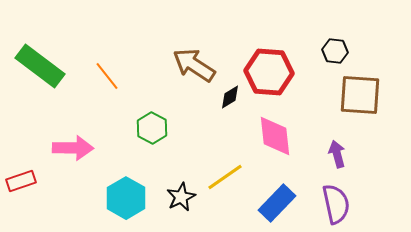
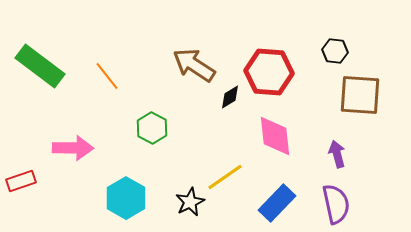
black star: moved 9 px right, 5 px down
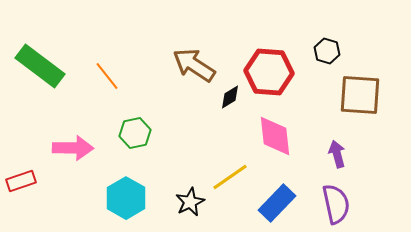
black hexagon: moved 8 px left; rotated 10 degrees clockwise
green hexagon: moved 17 px left, 5 px down; rotated 20 degrees clockwise
yellow line: moved 5 px right
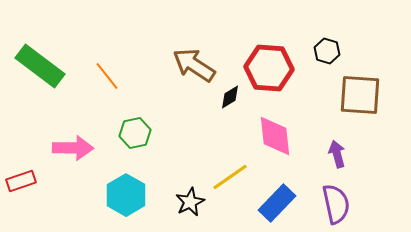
red hexagon: moved 4 px up
cyan hexagon: moved 3 px up
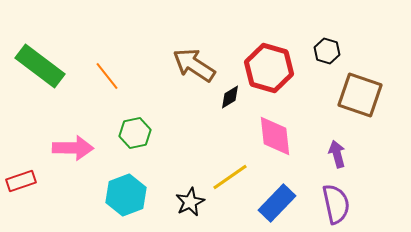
red hexagon: rotated 12 degrees clockwise
brown square: rotated 15 degrees clockwise
cyan hexagon: rotated 9 degrees clockwise
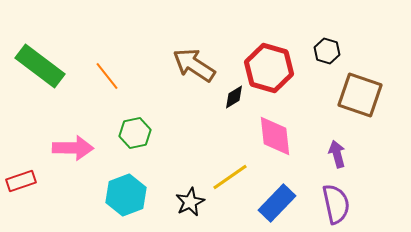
black diamond: moved 4 px right
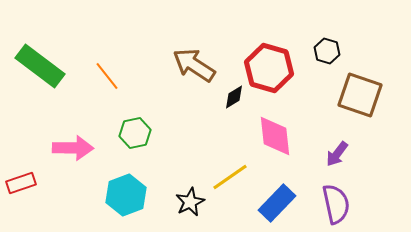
purple arrow: rotated 128 degrees counterclockwise
red rectangle: moved 2 px down
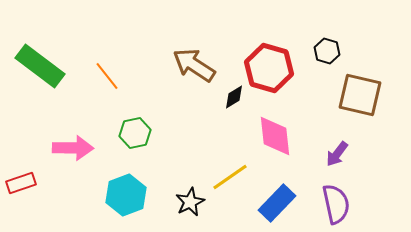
brown square: rotated 6 degrees counterclockwise
